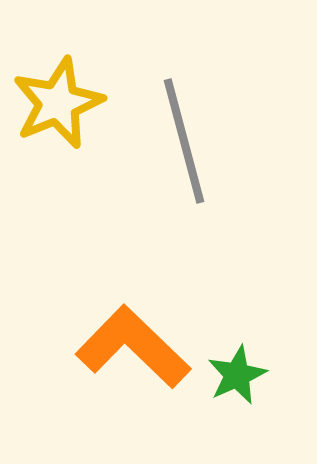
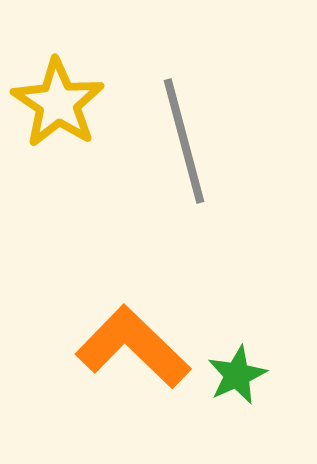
yellow star: rotated 16 degrees counterclockwise
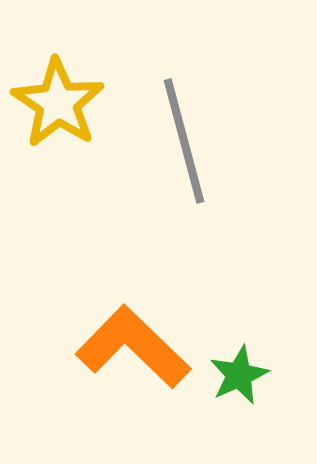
green star: moved 2 px right
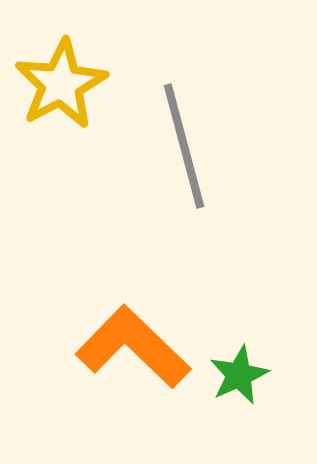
yellow star: moved 3 px right, 19 px up; rotated 10 degrees clockwise
gray line: moved 5 px down
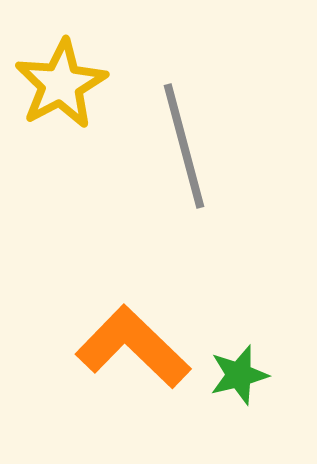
green star: rotated 10 degrees clockwise
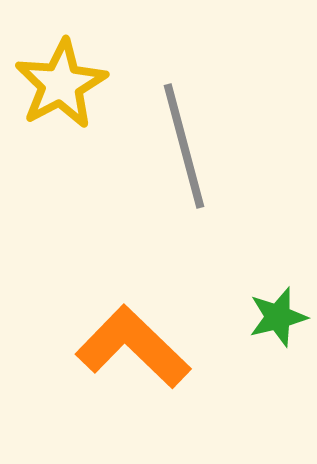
green star: moved 39 px right, 58 px up
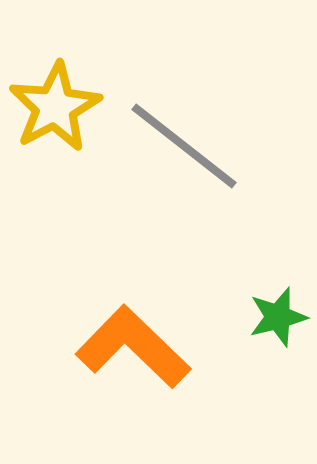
yellow star: moved 6 px left, 23 px down
gray line: rotated 37 degrees counterclockwise
